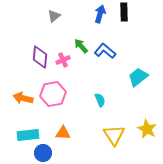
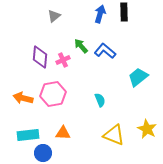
yellow triangle: rotated 35 degrees counterclockwise
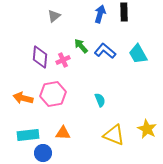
cyan trapezoid: moved 23 px up; rotated 80 degrees counterclockwise
